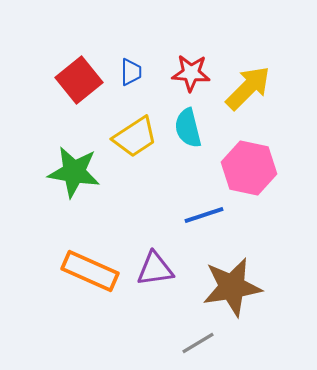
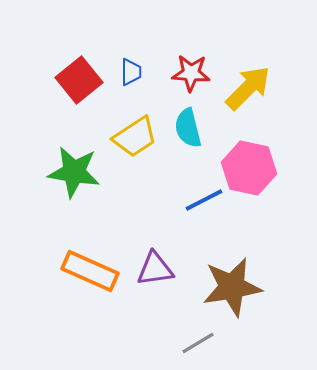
blue line: moved 15 px up; rotated 9 degrees counterclockwise
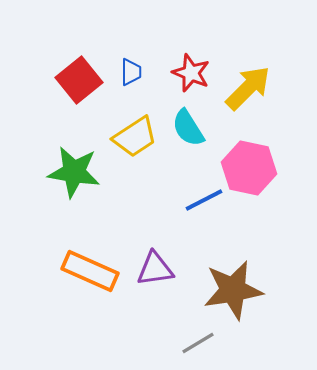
red star: rotated 18 degrees clockwise
cyan semicircle: rotated 18 degrees counterclockwise
brown star: moved 1 px right, 3 px down
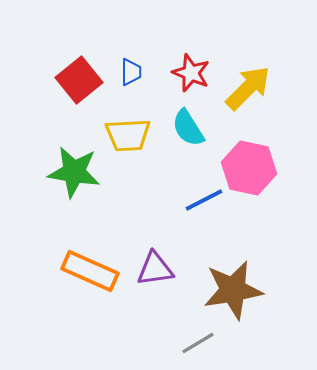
yellow trapezoid: moved 7 px left, 2 px up; rotated 30 degrees clockwise
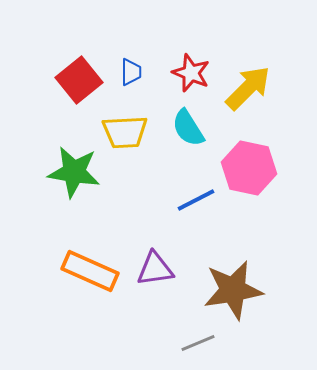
yellow trapezoid: moved 3 px left, 3 px up
blue line: moved 8 px left
gray line: rotated 8 degrees clockwise
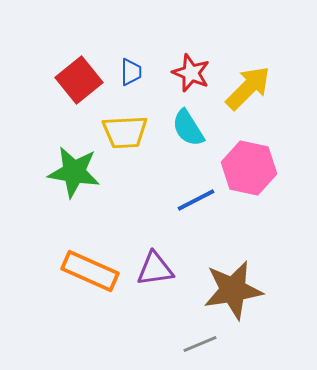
gray line: moved 2 px right, 1 px down
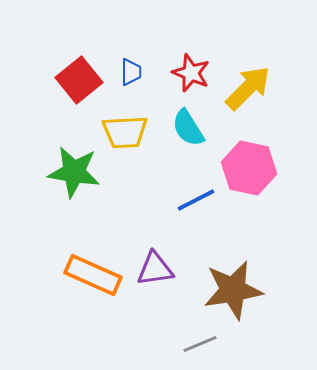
orange rectangle: moved 3 px right, 4 px down
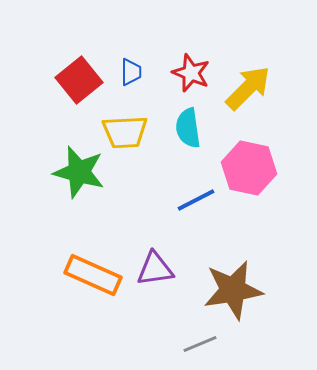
cyan semicircle: rotated 24 degrees clockwise
green star: moved 5 px right; rotated 6 degrees clockwise
